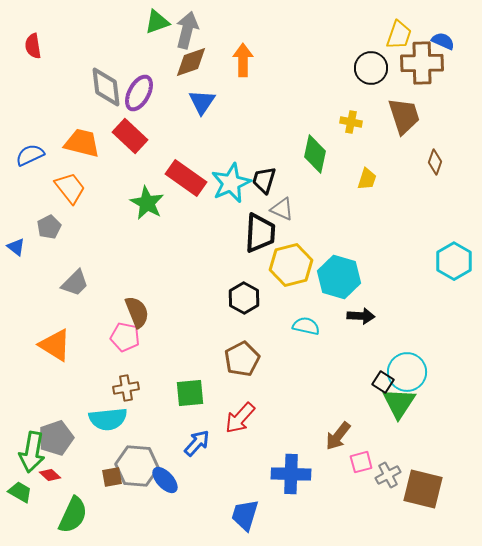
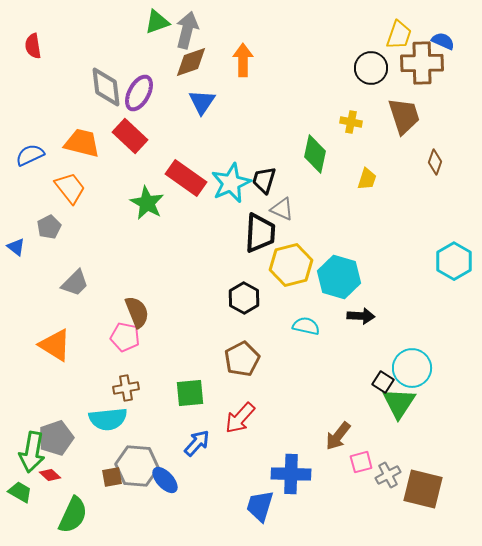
cyan circle at (407, 372): moved 5 px right, 4 px up
blue trapezoid at (245, 515): moved 15 px right, 9 px up
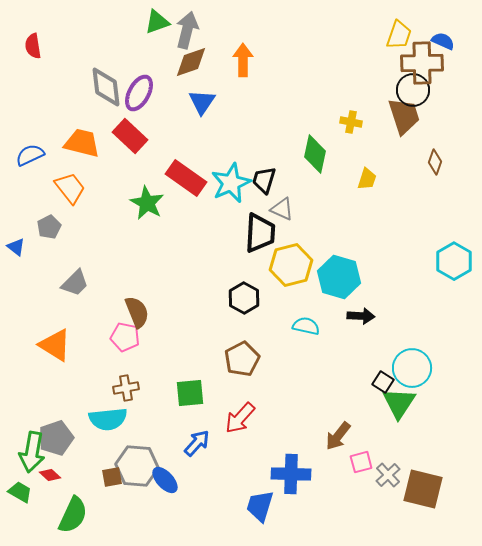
black circle at (371, 68): moved 42 px right, 22 px down
gray cross at (388, 475): rotated 15 degrees counterclockwise
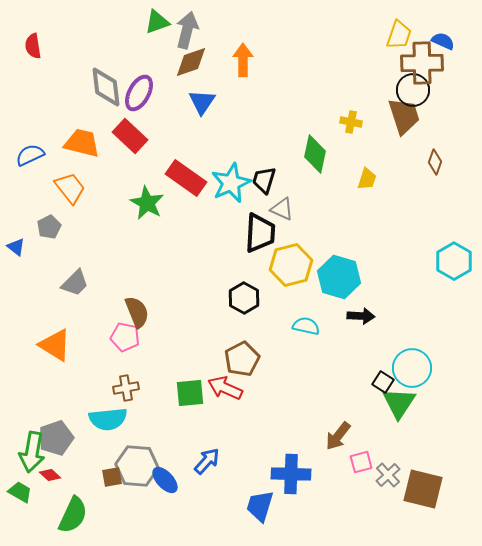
red arrow at (240, 418): moved 15 px left, 30 px up; rotated 72 degrees clockwise
blue arrow at (197, 443): moved 10 px right, 18 px down
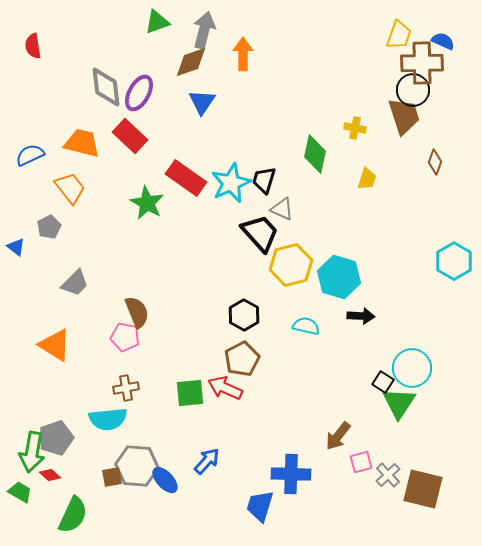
gray arrow at (187, 30): moved 17 px right
orange arrow at (243, 60): moved 6 px up
yellow cross at (351, 122): moved 4 px right, 6 px down
black trapezoid at (260, 233): rotated 45 degrees counterclockwise
black hexagon at (244, 298): moved 17 px down
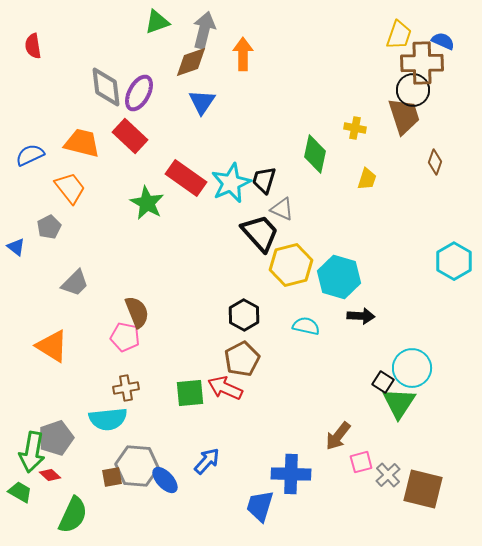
orange triangle at (55, 345): moved 3 px left, 1 px down
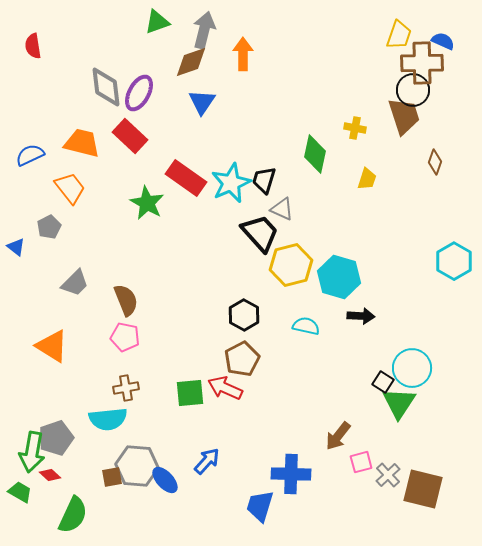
brown semicircle at (137, 312): moved 11 px left, 12 px up
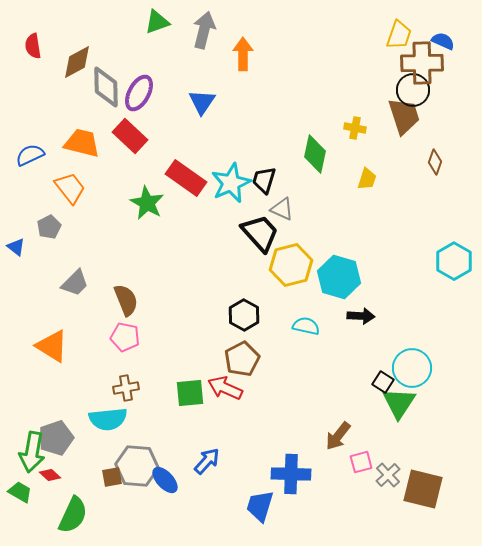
brown diamond at (191, 62): moved 114 px left; rotated 9 degrees counterclockwise
gray diamond at (106, 87): rotated 6 degrees clockwise
